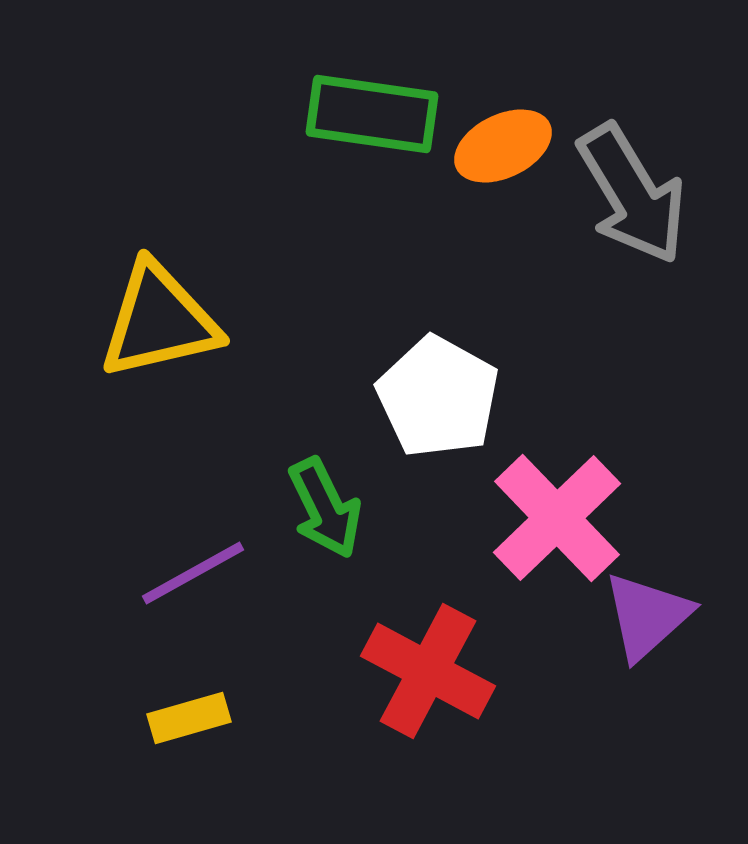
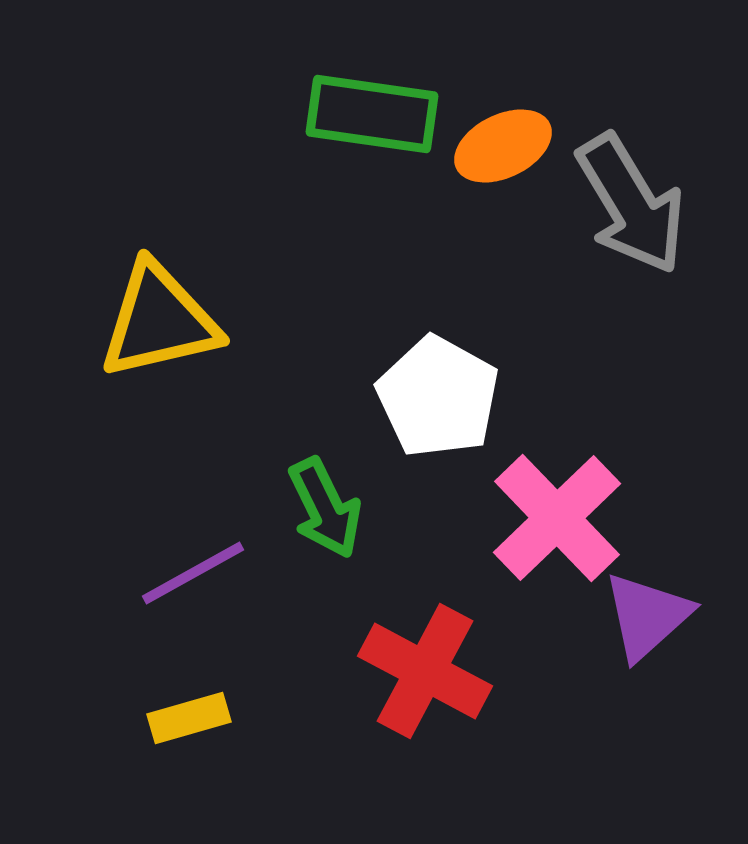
gray arrow: moved 1 px left, 10 px down
red cross: moved 3 px left
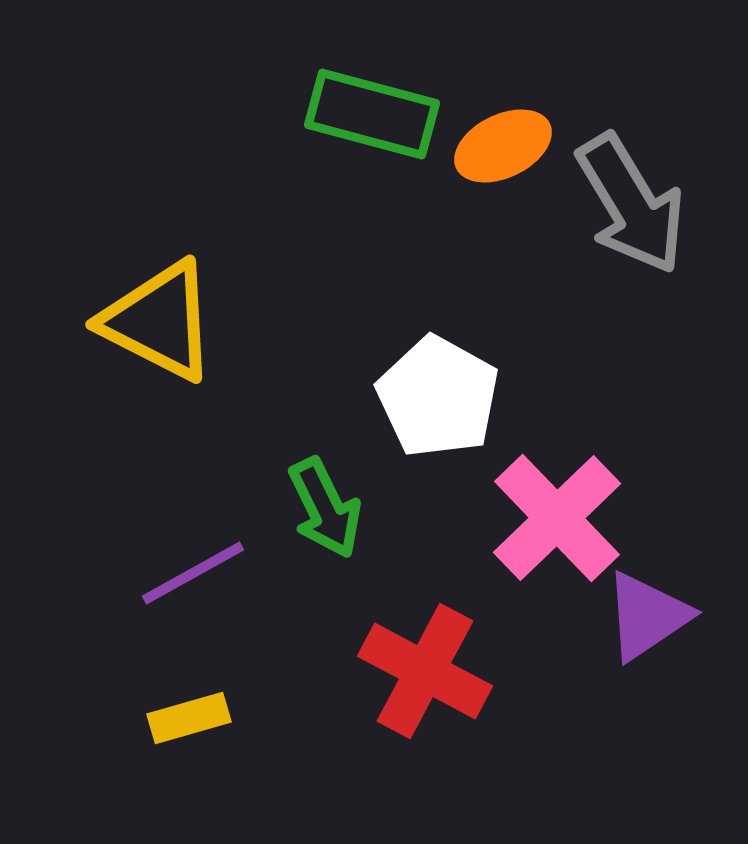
green rectangle: rotated 7 degrees clockwise
yellow triangle: rotated 40 degrees clockwise
purple triangle: rotated 8 degrees clockwise
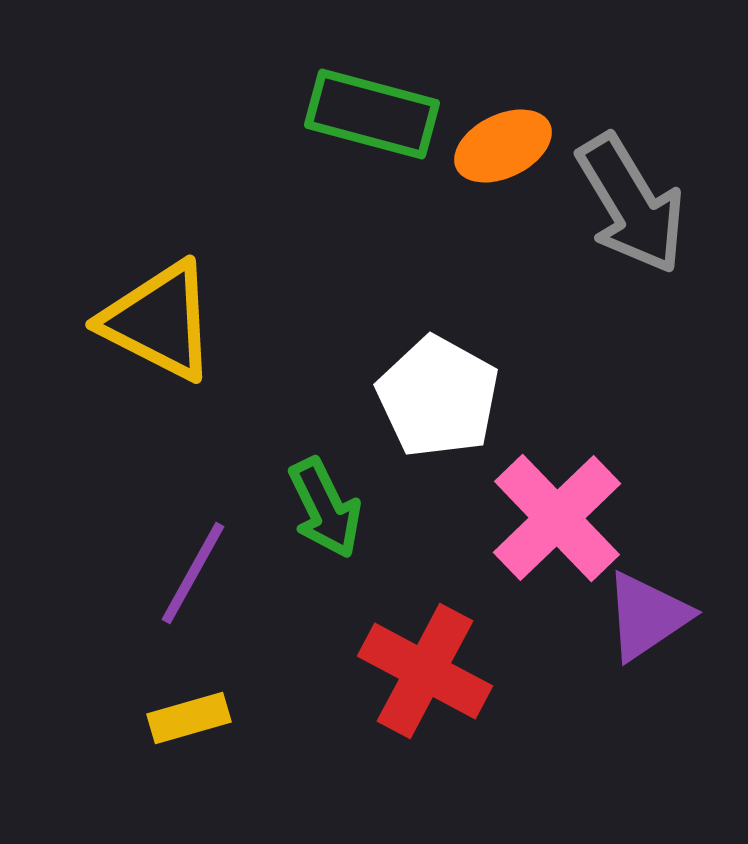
purple line: rotated 32 degrees counterclockwise
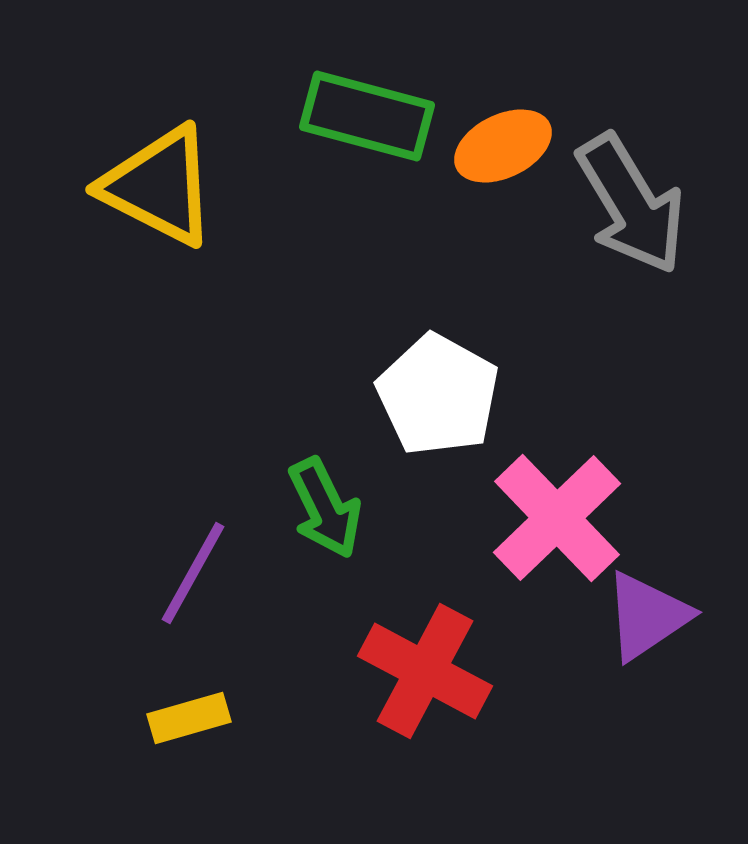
green rectangle: moved 5 px left, 2 px down
yellow triangle: moved 135 px up
white pentagon: moved 2 px up
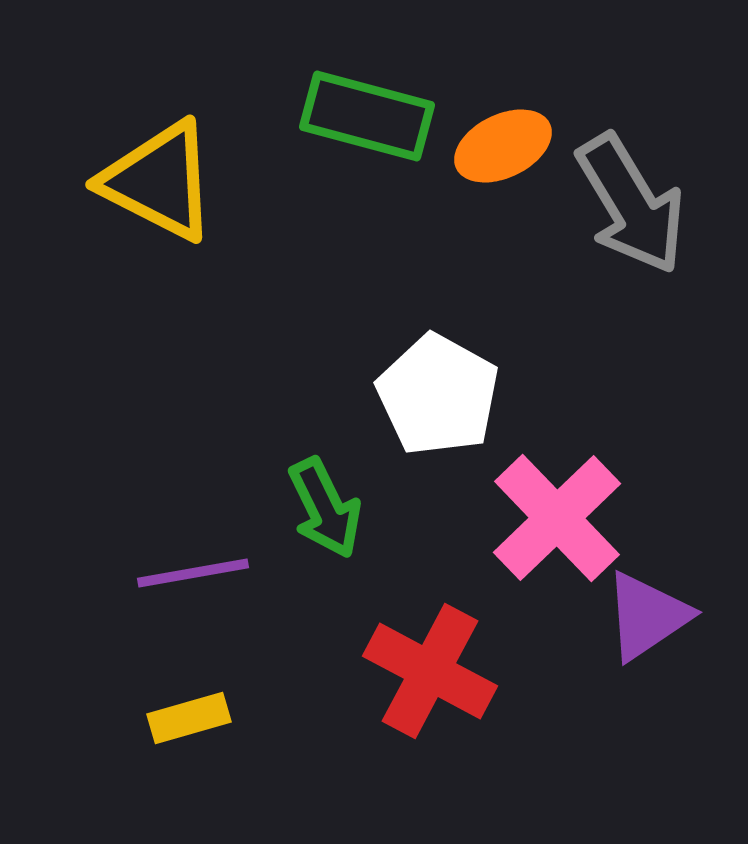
yellow triangle: moved 5 px up
purple line: rotated 51 degrees clockwise
red cross: moved 5 px right
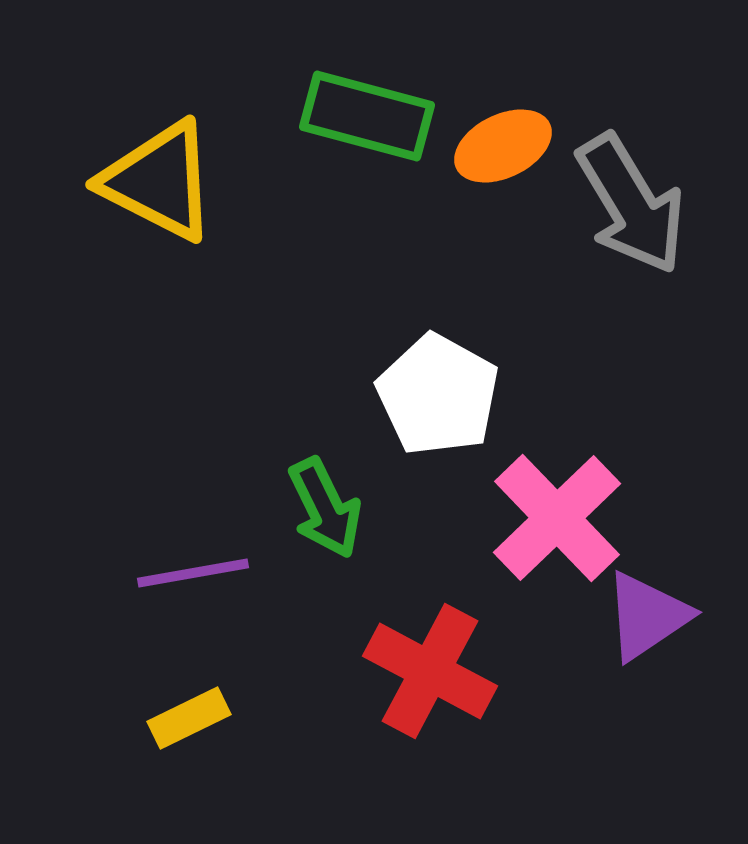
yellow rectangle: rotated 10 degrees counterclockwise
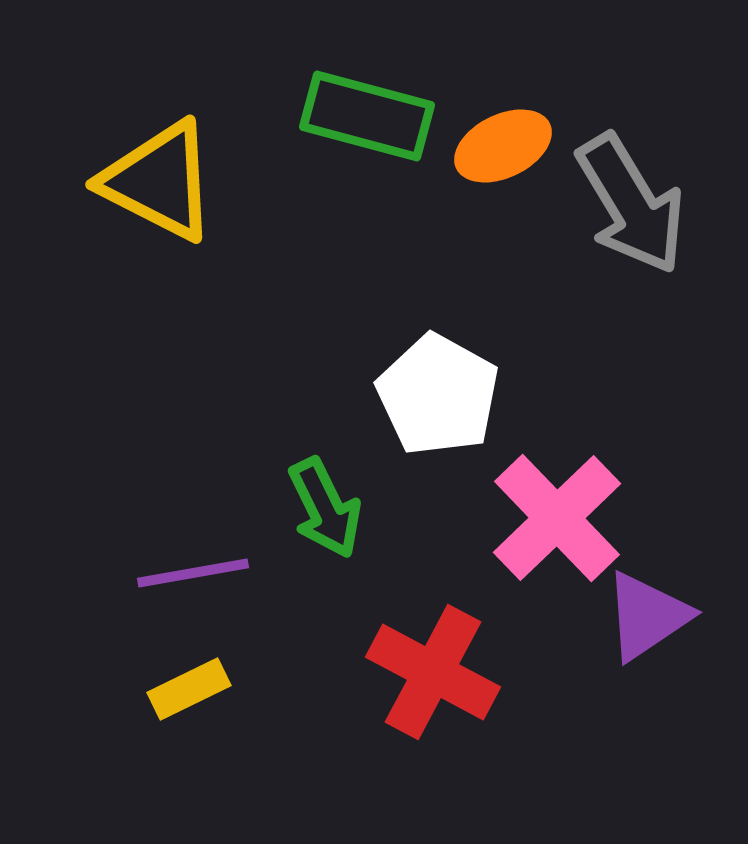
red cross: moved 3 px right, 1 px down
yellow rectangle: moved 29 px up
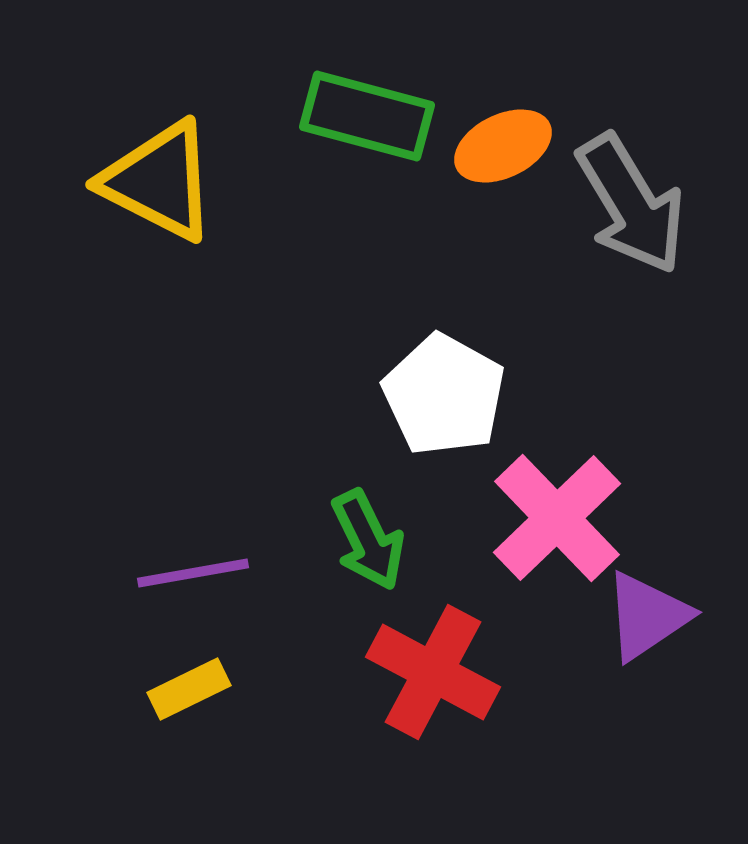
white pentagon: moved 6 px right
green arrow: moved 43 px right, 32 px down
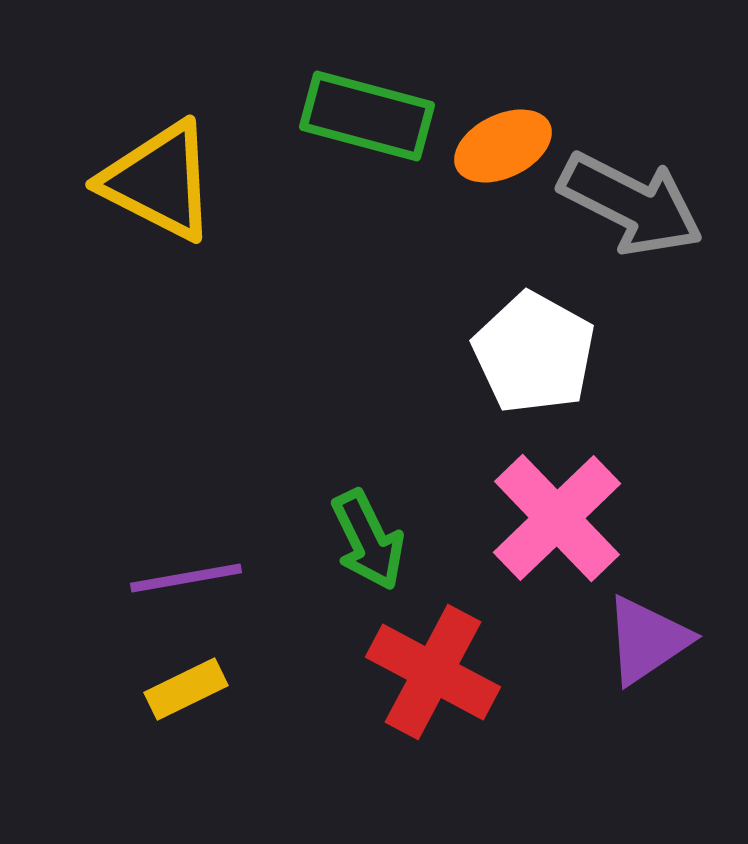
gray arrow: rotated 32 degrees counterclockwise
white pentagon: moved 90 px right, 42 px up
purple line: moved 7 px left, 5 px down
purple triangle: moved 24 px down
yellow rectangle: moved 3 px left
